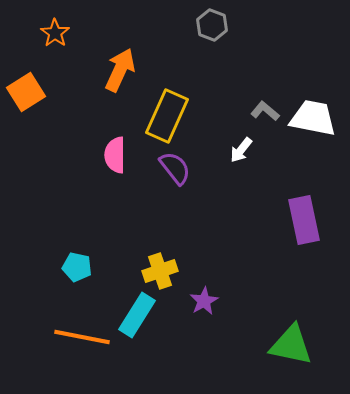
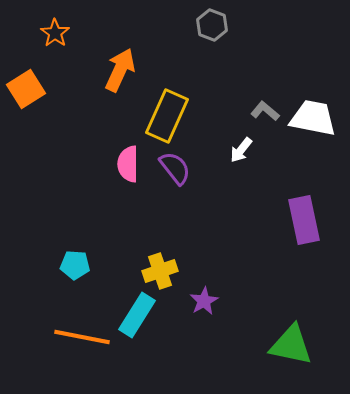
orange square: moved 3 px up
pink semicircle: moved 13 px right, 9 px down
cyan pentagon: moved 2 px left, 2 px up; rotated 8 degrees counterclockwise
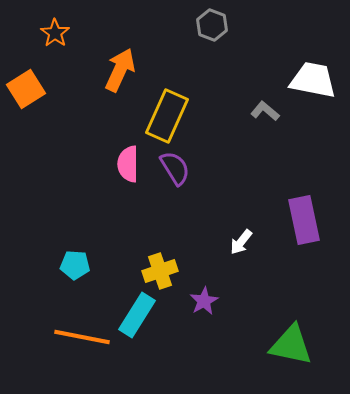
white trapezoid: moved 38 px up
white arrow: moved 92 px down
purple semicircle: rotated 6 degrees clockwise
